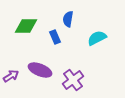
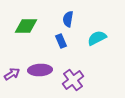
blue rectangle: moved 6 px right, 4 px down
purple ellipse: rotated 25 degrees counterclockwise
purple arrow: moved 1 px right, 2 px up
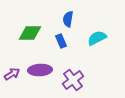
green diamond: moved 4 px right, 7 px down
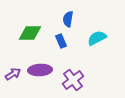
purple arrow: moved 1 px right
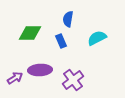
purple arrow: moved 2 px right, 4 px down
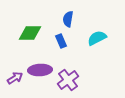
purple cross: moved 5 px left
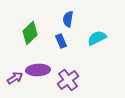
green diamond: rotated 45 degrees counterclockwise
purple ellipse: moved 2 px left
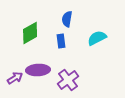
blue semicircle: moved 1 px left
green diamond: rotated 15 degrees clockwise
blue rectangle: rotated 16 degrees clockwise
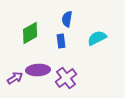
purple cross: moved 2 px left, 2 px up
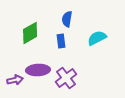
purple arrow: moved 2 px down; rotated 21 degrees clockwise
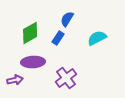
blue semicircle: rotated 21 degrees clockwise
blue rectangle: moved 3 px left, 3 px up; rotated 40 degrees clockwise
purple ellipse: moved 5 px left, 8 px up
